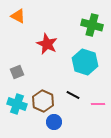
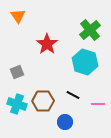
orange triangle: rotated 28 degrees clockwise
green cross: moved 2 px left, 5 px down; rotated 35 degrees clockwise
red star: rotated 10 degrees clockwise
brown hexagon: rotated 25 degrees counterclockwise
blue circle: moved 11 px right
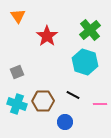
red star: moved 8 px up
pink line: moved 2 px right
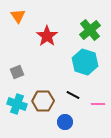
pink line: moved 2 px left
